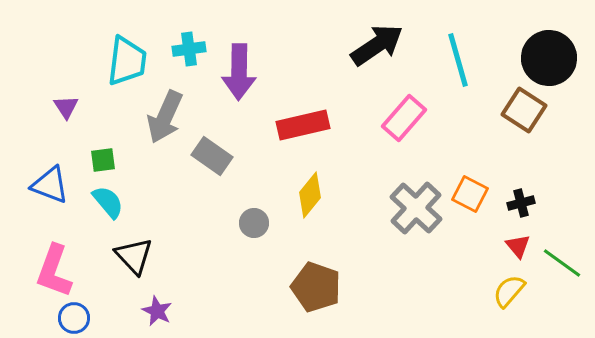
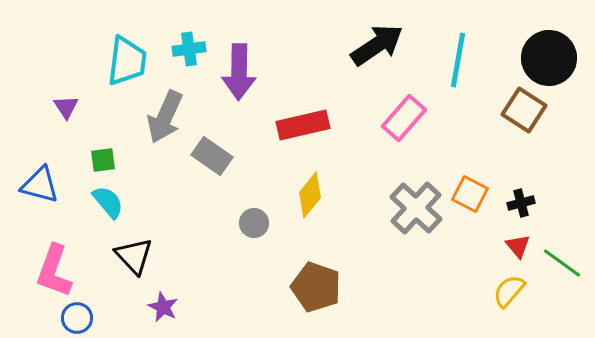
cyan line: rotated 26 degrees clockwise
blue triangle: moved 10 px left; rotated 6 degrees counterclockwise
purple star: moved 6 px right, 4 px up
blue circle: moved 3 px right
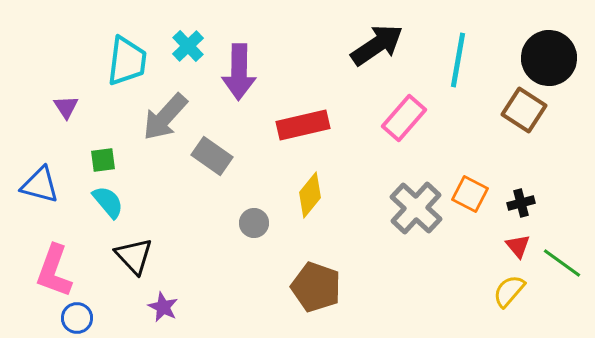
cyan cross: moved 1 px left, 3 px up; rotated 36 degrees counterclockwise
gray arrow: rotated 18 degrees clockwise
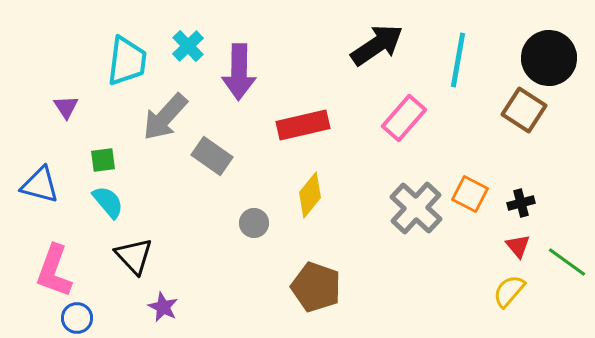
green line: moved 5 px right, 1 px up
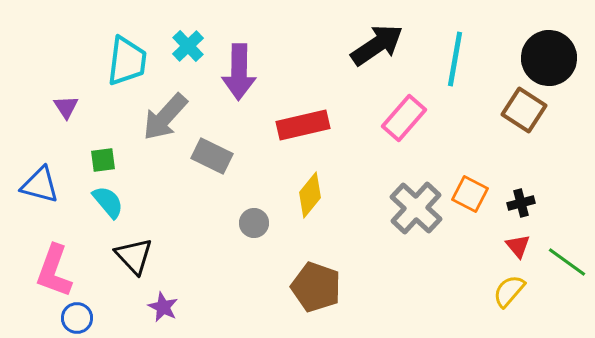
cyan line: moved 3 px left, 1 px up
gray rectangle: rotated 9 degrees counterclockwise
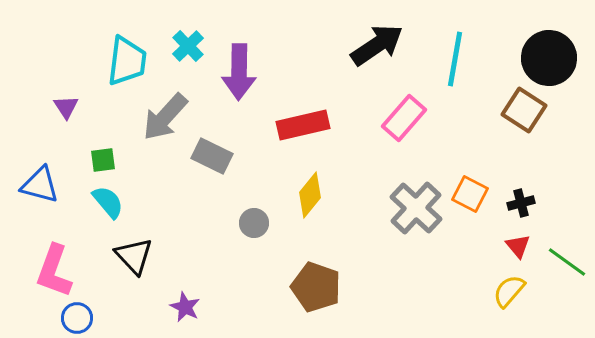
purple star: moved 22 px right
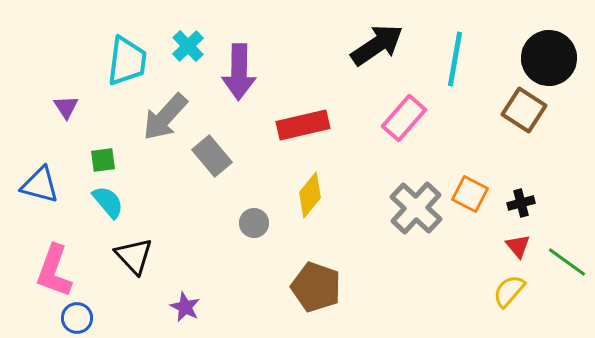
gray rectangle: rotated 24 degrees clockwise
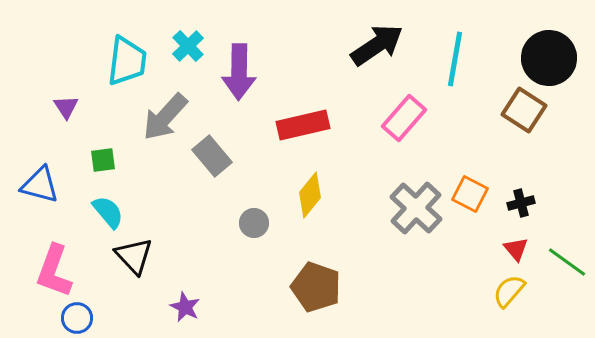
cyan semicircle: moved 10 px down
red triangle: moved 2 px left, 3 px down
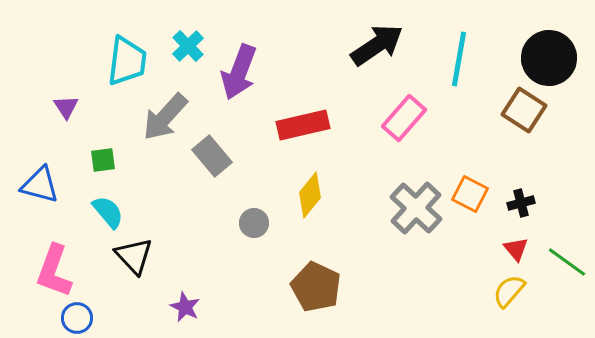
cyan line: moved 4 px right
purple arrow: rotated 20 degrees clockwise
brown pentagon: rotated 6 degrees clockwise
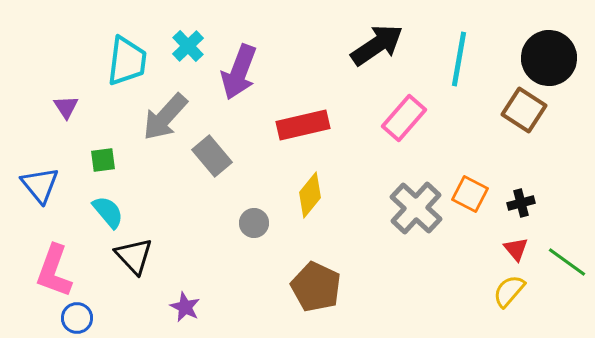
blue triangle: rotated 36 degrees clockwise
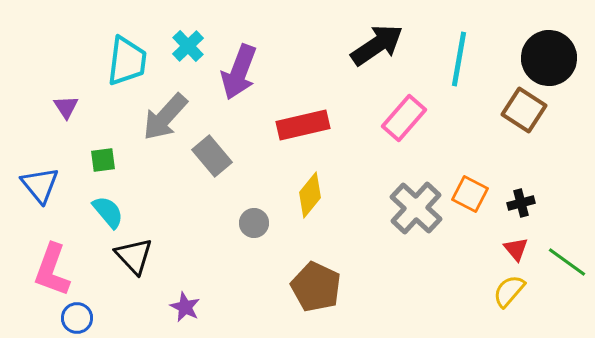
pink L-shape: moved 2 px left, 1 px up
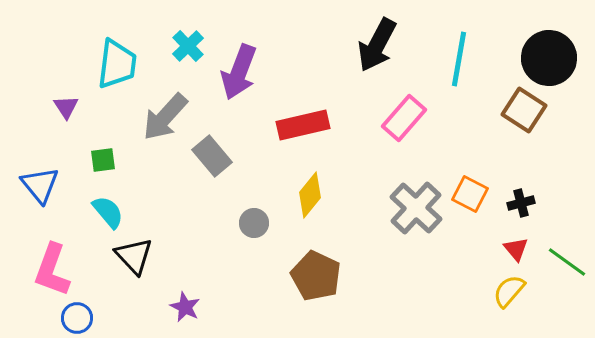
black arrow: rotated 152 degrees clockwise
cyan trapezoid: moved 10 px left, 3 px down
brown pentagon: moved 11 px up
